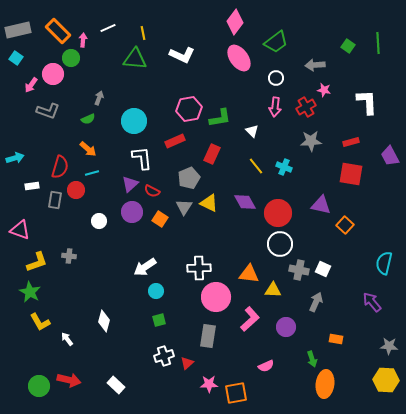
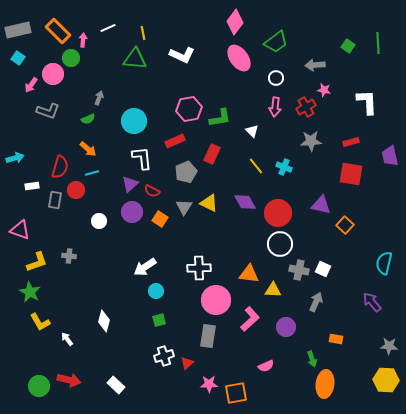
cyan square at (16, 58): moved 2 px right
purple trapezoid at (390, 156): rotated 15 degrees clockwise
gray pentagon at (189, 178): moved 3 px left, 6 px up
pink circle at (216, 297): moved 3 px down
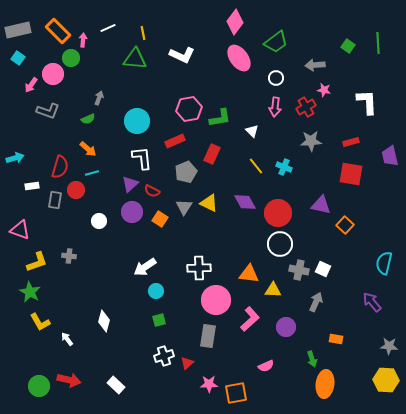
cyan circle at (134, 121): moved 3 px right
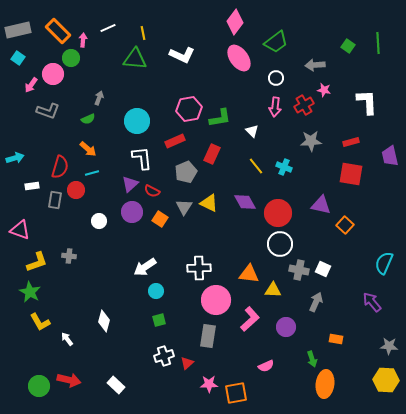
red cross at (306, 107): moved 2 px left, 2 px up
cyan semicircle at (384, 263): rotated 10 degrees clockwise
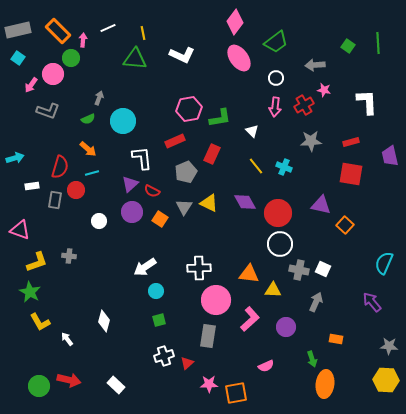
cyan circle at (137, 121): moved 14 px left
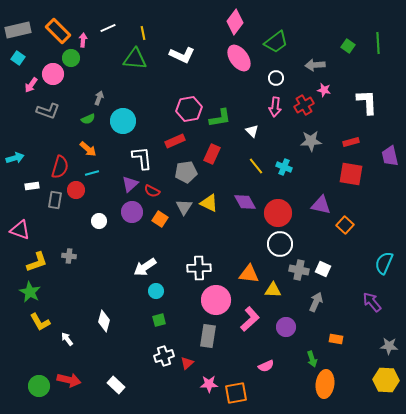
gray pentagon at (186, 172): rotated 15 degrees clockwise
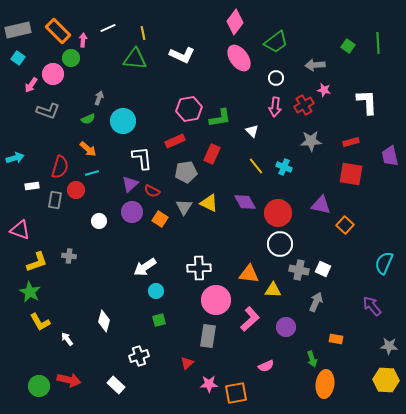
purple arrow at (372, 302): moved 4 px down
white cross at (164, 356): moved 25 px left
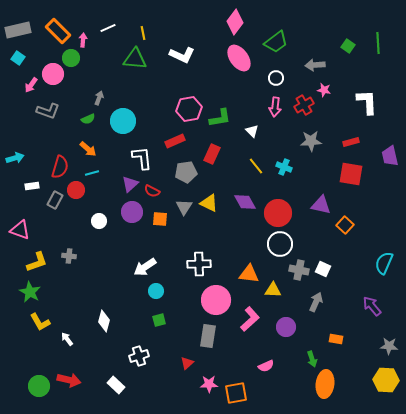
gray rectangle at (55, 200): rotated 18 degrees clockwise
orange square at (160, 219): rotated 28 degrees counterclockwise
white cross at (199, 268): moved 4 px up
